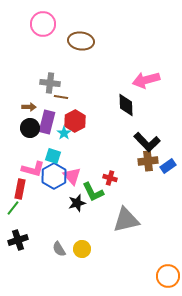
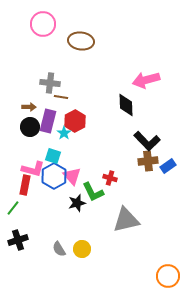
purple rectangle: moved 1 px right, 1 px up
black circle: moved 1 px up
black L-shape: moved 1 px up
red rectangle: moved 5 px right, 4 px up
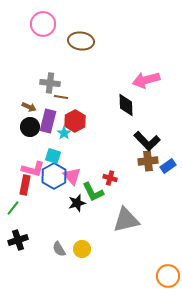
brown arrow: rotated 24 degrees clockwise
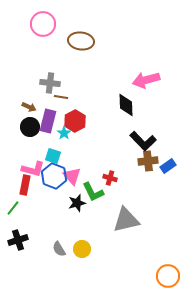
black L-shape: moved 4 px left
blue hexagon: rotated 10 degrees counterclockwise
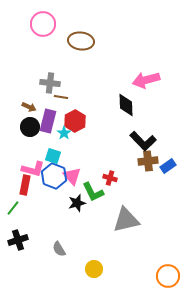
yellow circle: moved 12 px right, 20 px down
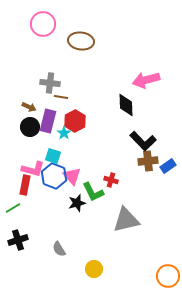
red cross: moved 1 px right, 2 px down
green line: rotated 21 degrees clockwise
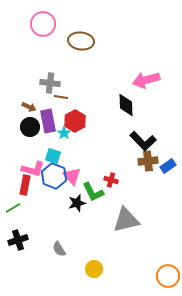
purple rectangle: rotated 25 degrees counterclockwise
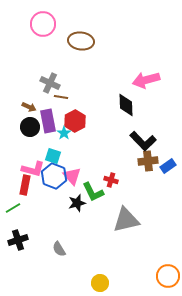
gray cross: rotated 18 degrees clockwise
yellow circle: moved 6 px right, 14 px down
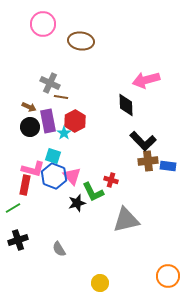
blue rectangle: rotated 42 degrees clockwise
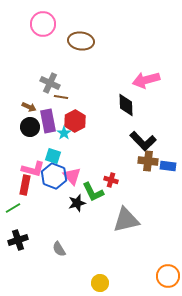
brown cross: rotated 12 degrees clockwise
